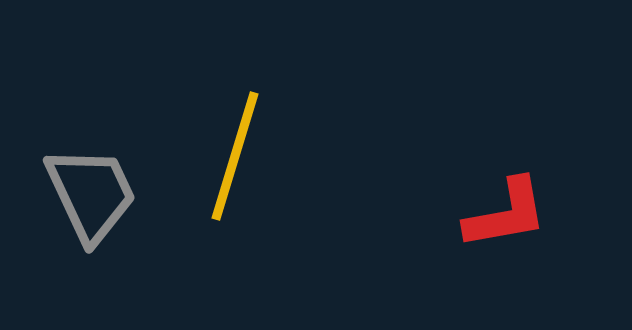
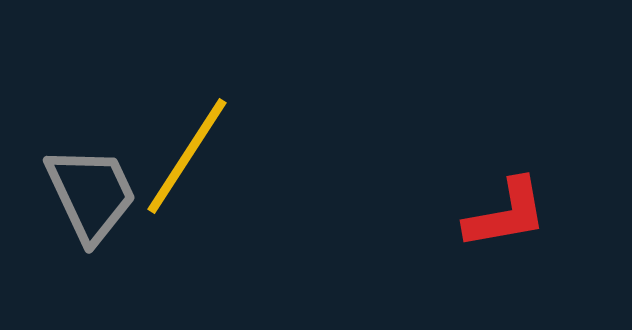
yellow line: moved 48 px left; rotated 16 degrees clockwise
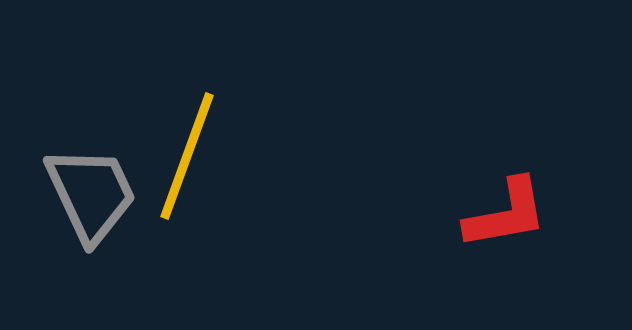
yellow line: rotated 13 degrees counterclockwise
